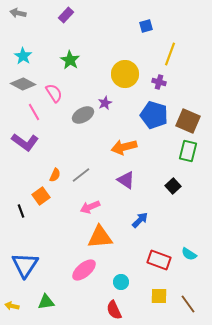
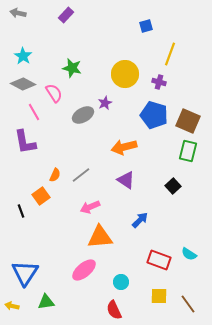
green star: moved 2 px right, 8 px down; rotated 18 degrees counterclockwise
purple L-shape: rotated 44 degrees clockwise
blue triangle: moved 8 px down
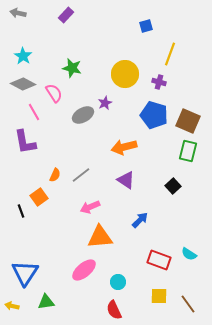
orange square: moved 2 px left, 1 px down
cyan circle: moved 3 px left
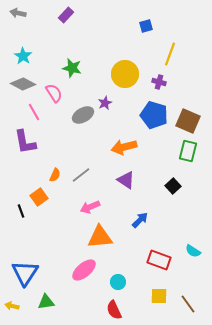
cyan semicircle: moved 4 px right, 3 px up
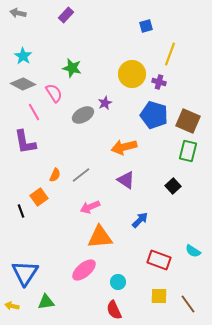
yellow circle: moved 7 px right
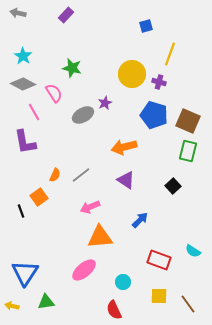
cyan circle: moved 5 px right
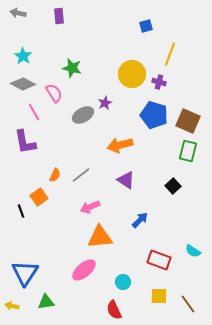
purple rectangle: moved 7 px left, 1 px down; rotated 49 degrees counterclockwise
orange arrow: moved 4 px left, 2 px up
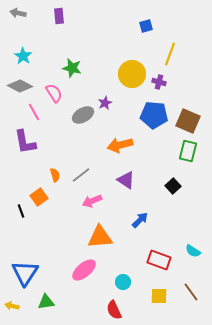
gray diamond: moved 3 px left, 2 px down
blue pentagon: rotated 12 degrees counterclockwise
orange semicircle: rotated 40 degrees counterclockwise
pink arrow: moved 2 px right, 6 px up
brown line: moved 3 px right, 12 px up
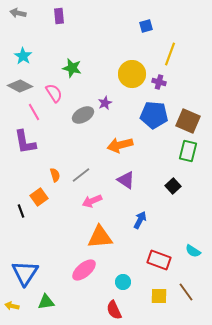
blue arrow: rotated 18 degrees counterclockwise
brown line: moved 5 px left
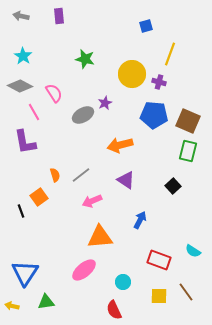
gray arrow: moved 3 px right, 3 px down
green star: moved 13 px right, 9 px up
